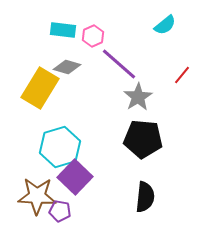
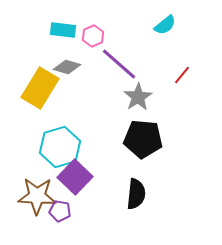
black semicircle: moved 9 px left, 3 px up
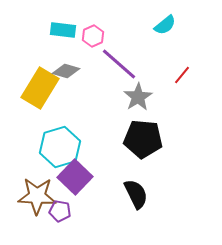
gray diamond: moved 1 px left, 4 px down
black semicircle: rotated 32 degrees counterclockwise
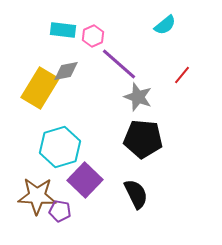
gray diamond: rotated 28 degrees counterclockwise
gray star: rotated 20 degrees counterclockwise
purple square: moved 10 px right, 3 px down
